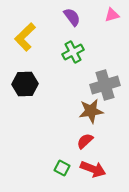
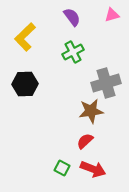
gray cross: moved 1 px right, 2 px up
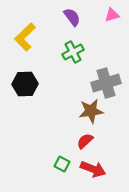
green square: moved 4 px up
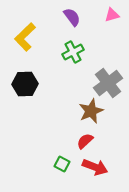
gray cross: moved 2 px right; rotated 20 degrees counterclockwise
brown star: rotated 15 degrees counterclockwise
red arrow: moved 2 px right, 2 px up
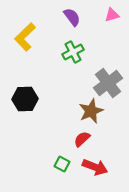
black hexagon: moved 15 px down
red semicircle: moved 3 px left, 2 px up
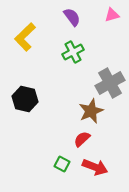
gray cross: moved 2 px right; rotated 8 degrees clockwise
black hexagon: rotated 15 degrees clockwise
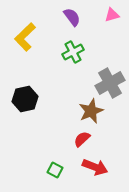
black hexagon: rotated 25 degrees counterclockwise
green square: moved 7 px left, 6 px down
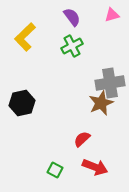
green cross: moved 1 px left, 6 px up
gray cross: rotated 20 degrees clockwise
black hexagon: moved 3 px left, 4 px down
brown star: moved 10 px right, 8 px up
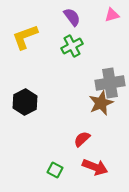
yellow L-shape: rotated 24 degrees clockwise
black hexagon: moved 3 px right, 1 px up; rotated 15 degrees counterclockwise
